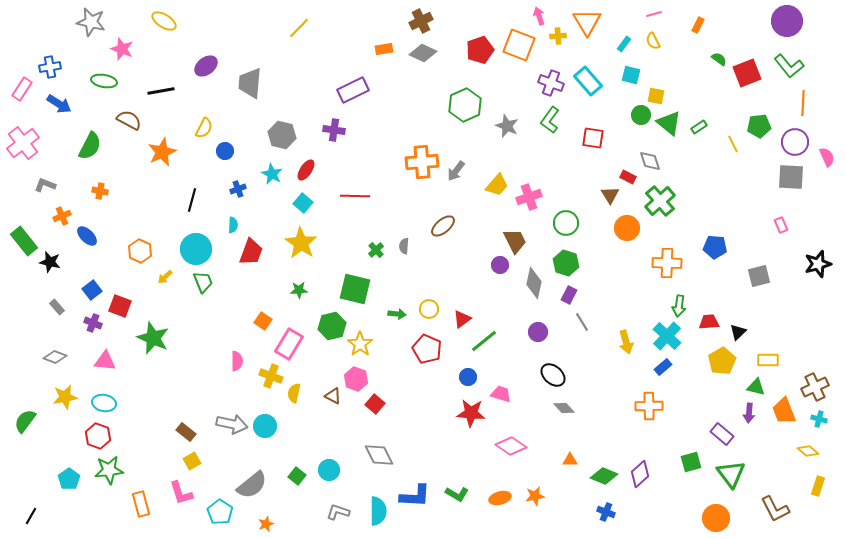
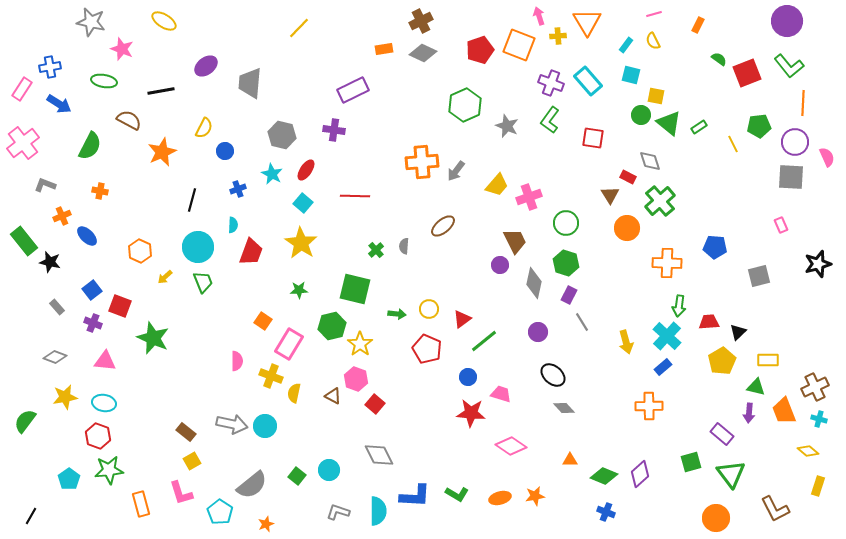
cyan rectangle at (624, 44): moved 2 px right, 1 px down
cyan circle at (196, 249): moved 2 px right, 2 px up
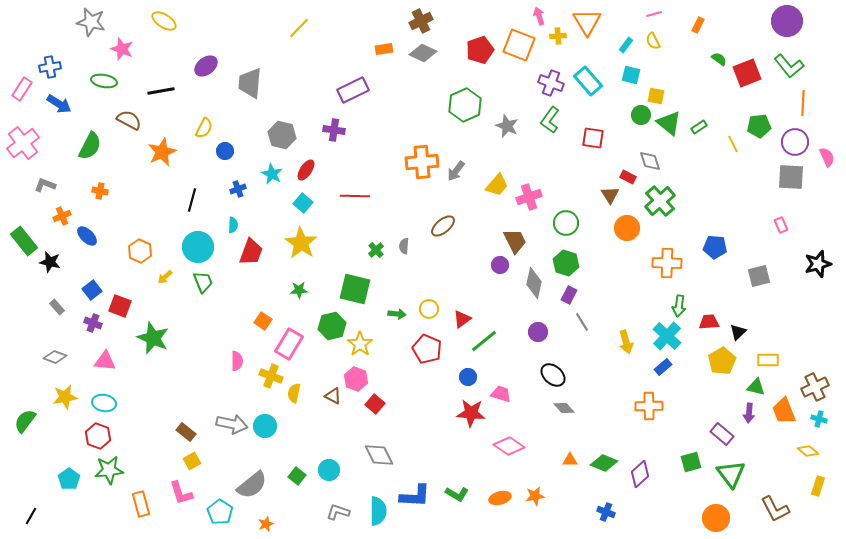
pink diamond at (511, 446): moved 2 px left
green diamond at (604, 476): moved 13 px up
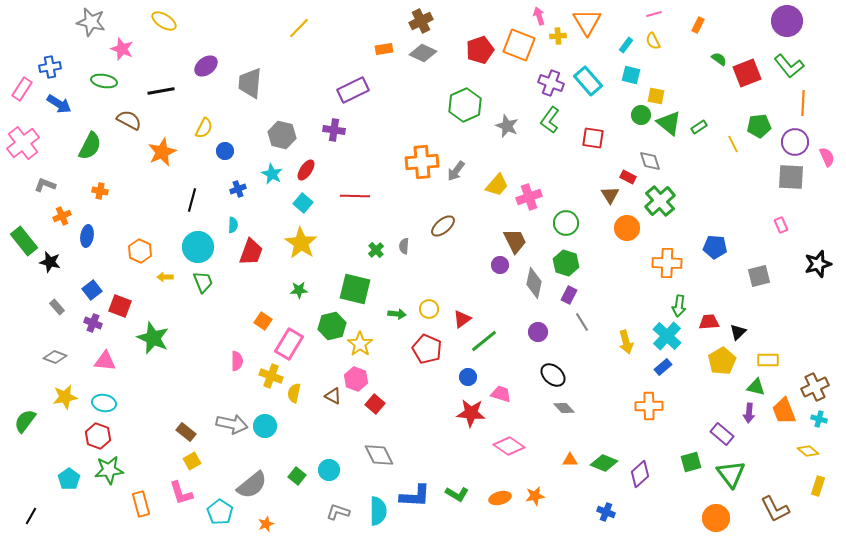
blue ellipse at (87, 236): rotated 55 degrees clockwise
yellow arrow at (165, 277): rotated 42 degrees clockwise
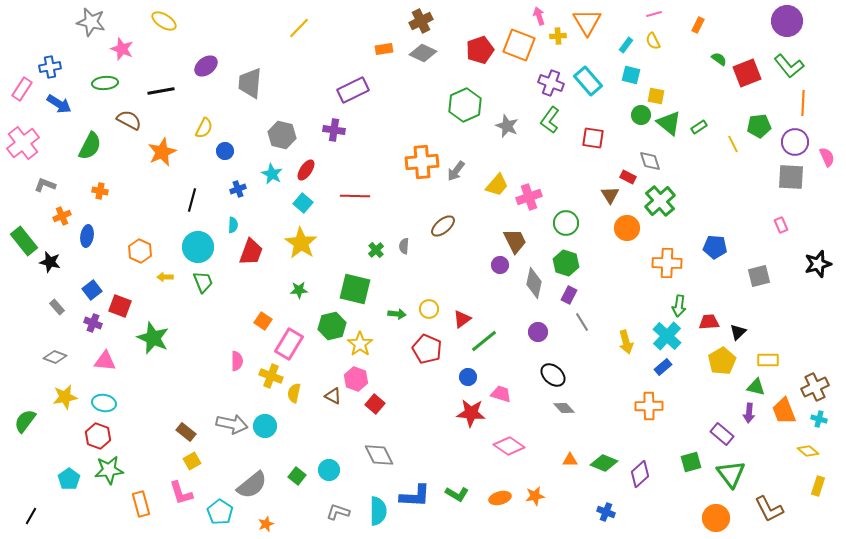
green ellipse at (104, 81): moved 1 px right, 2 px down; rotated 15 degrees counterclockwise
brown L-shape at (775, 509): moved 6 px left
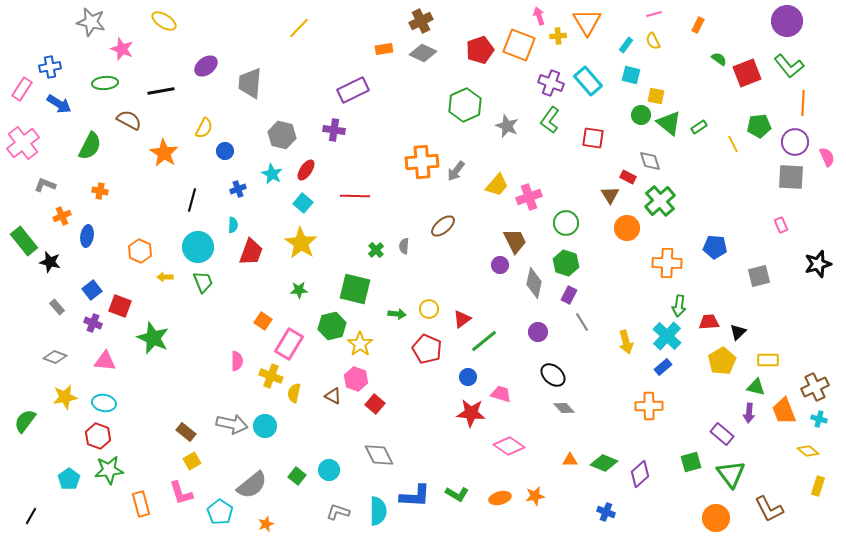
orange star at (162, 152): moved 2 px right, 1 px down; rotated 16 degrees counterclockwise
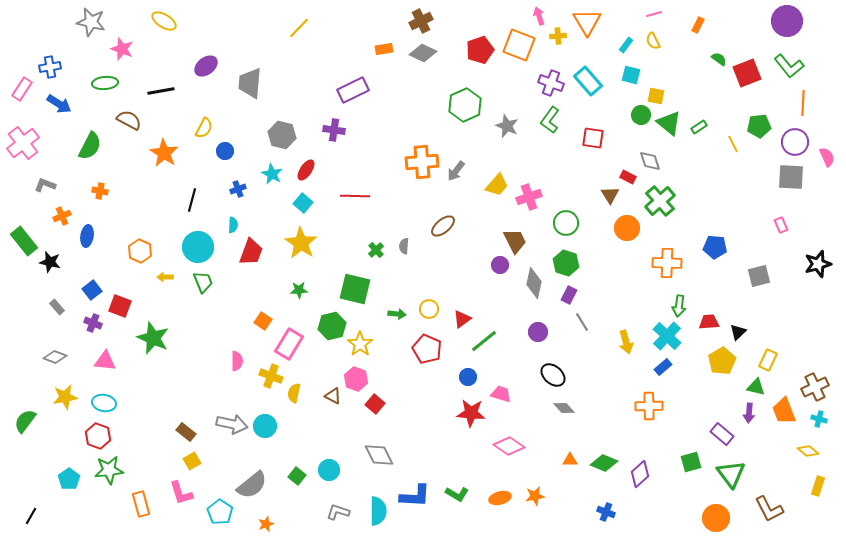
yellow rectangle at (768, 360): rotated 65 degrees counterclockwise
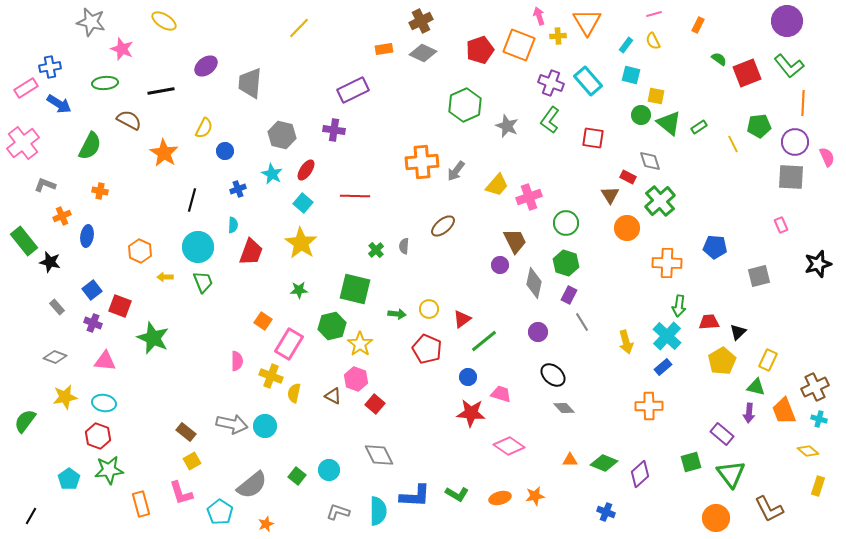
pink rectangle at (22, 89): moved 4 px right, 1 px up; rotated 25 degrees clockwise
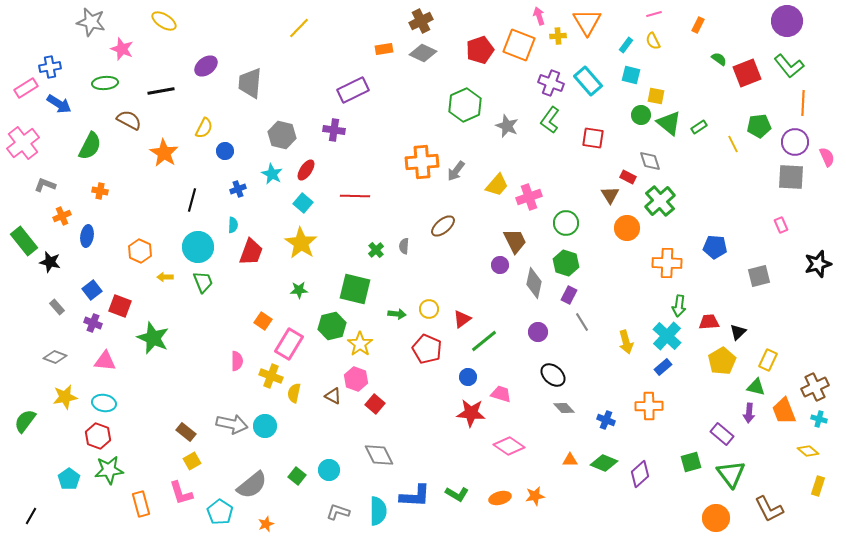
blue cross at (606, 512): moved 92 px up
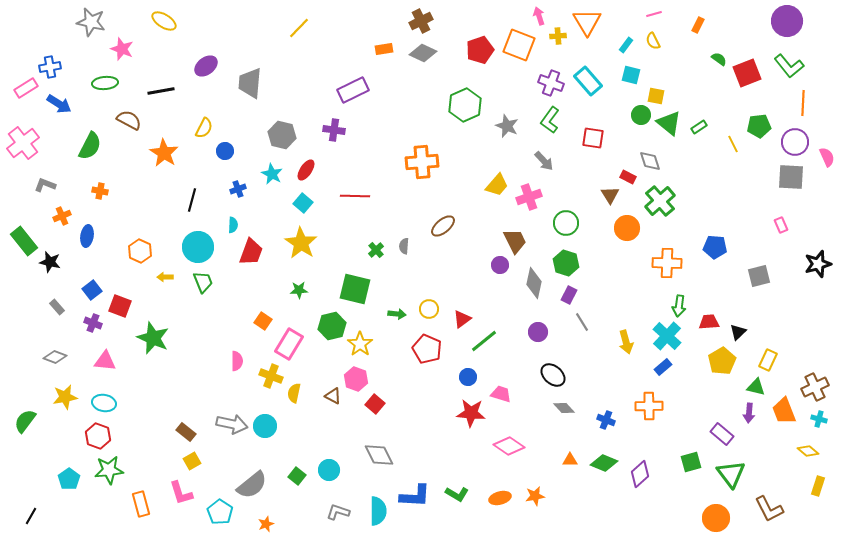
gray arrow at (456, 171): moved 88 px right, 10 px up; rotated 80 degrees counterclockwise
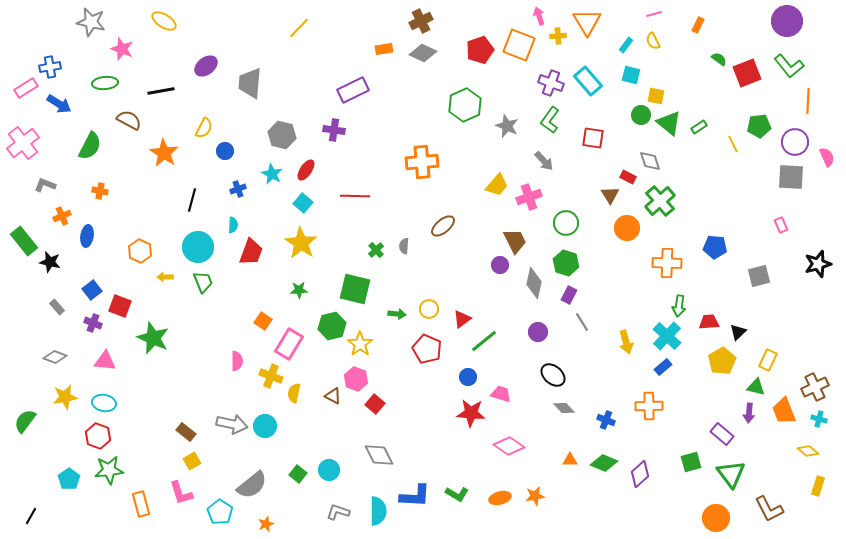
orange line at (803, 103): moved 5 px right, 2 px up
green square at (297, 476): moved 1 px right, 2 px up
